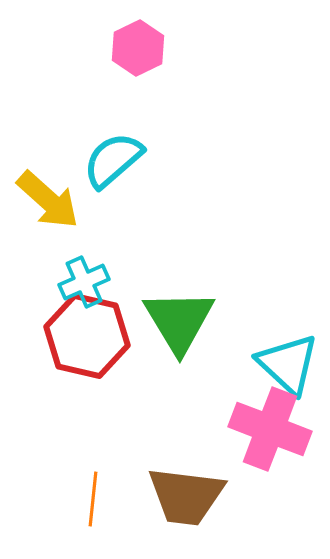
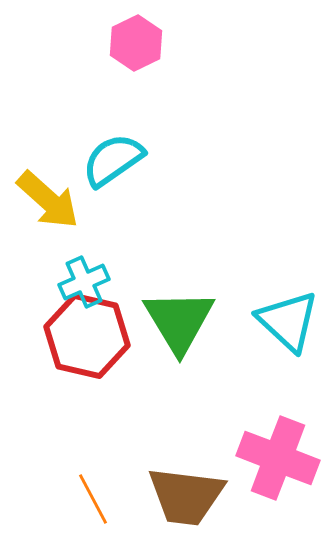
pink hexagon: moved 2 px left, 5 px up
cyan semicircle: rotated 6 degrees clockwise
cyan triangle: moved 43 px up
pink cross: moved 8 px right, 29 px down
orange line: rotated 34 degrees counterclockwise
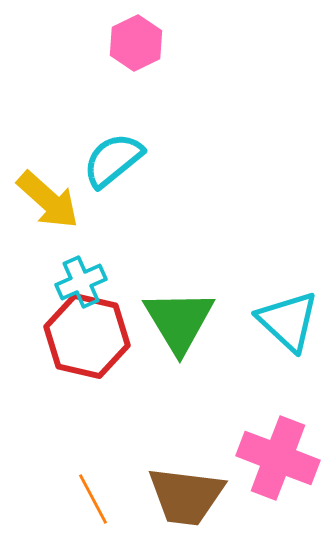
cyan semicircle: rotated 4 degrees counterclockwise
cyan cross: moved 3 px left
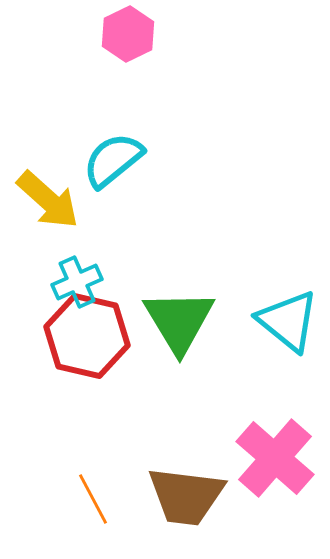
pink hexagon: moved 8 px left, 9 px up
cyan cross: moved 4 px left
cyan triangle: rotated 4 degrees counterclockwise
pink cross: moved 3 px left; rotated 20 degrees clockwise
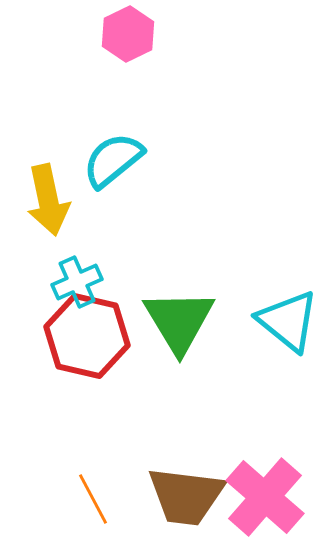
yellow arrow: rotated 36 degrees clockwise
pink cross: moved 10 px left, 39 px down
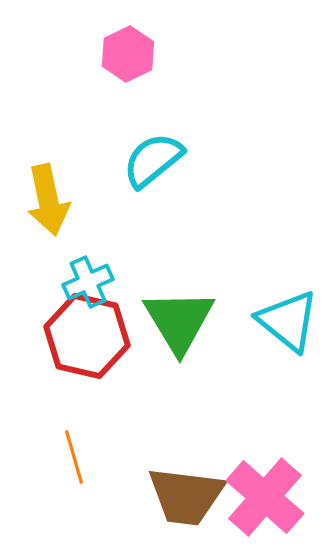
pink hexagon: moved 20 px down
cyan semicircle: moved 40 px right
cyan cross: moved 11 px right
orange line: moved 19 px left, 42 px up; rotated 12 degrees clockwise
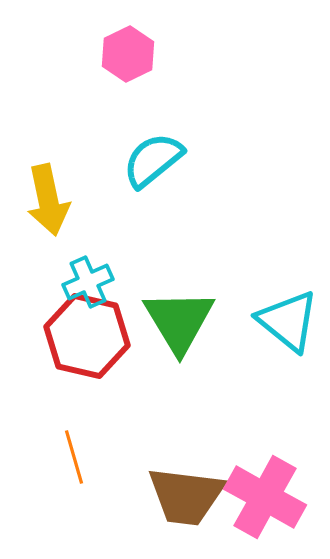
pink cross: rotated 12 degrees counterclockwise
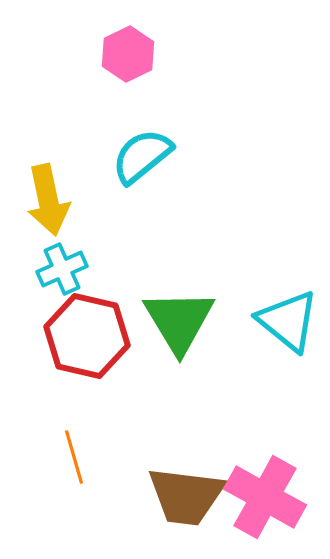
cyan semicircle: moved 11 px left, 4 px up
cyan cross: moved 26 px left, 13 px up
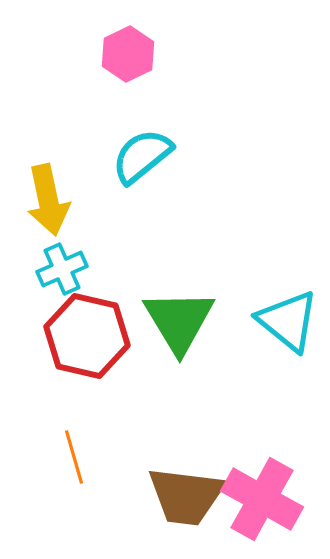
pink cross: moved 3 px left, 2 px down
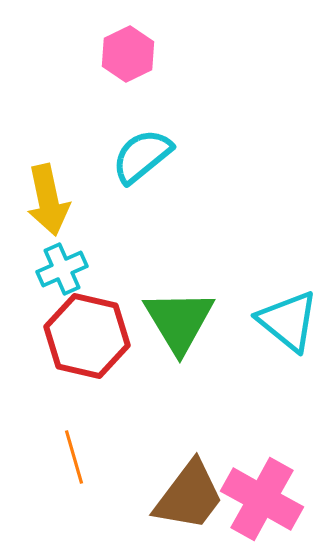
brown trapezoid: moved 3 px right; rotated 60 degrees counterclockwise
